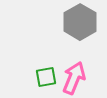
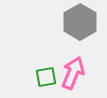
pink arrow: moved 1 px left, 5 px up
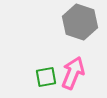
gray hexagon: rotated 12 degrees counterclockwise
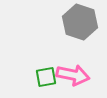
pink arrow: moved 2 px down; rotated 80 degrees clockwise
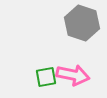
gray hexagon: moved 2 px right, 1 px down
